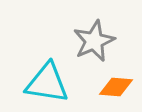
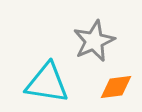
orange diamond: rotated 12 degrees counterclockwise
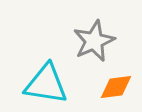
cyan triangle: moved 1 px left, 1 px down
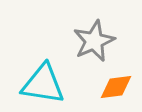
cyan triangle: moved 3 px left
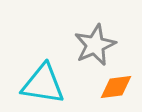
gray star: moved 1 px right, 4 px down
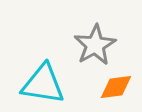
gray star: rotated 6 degrees counterclockwise
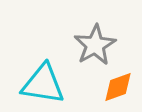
orange diamond: moved 2 px right; rotated 12 degrees counterclockwise
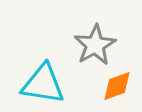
orange diamond: moved 1 px left, 1 px up
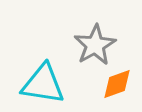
orange diamond: moved 2 px up
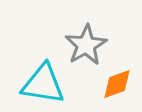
gray star: moved 9 px left
